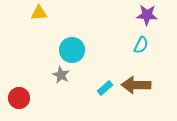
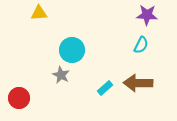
brown arrow: moved 2 px right, 2 px up
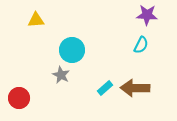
yellow triangle: moved 3 px left, 7 px down
brown arrow: moved 3 px left, 5 px down
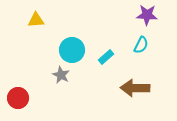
cyan rectangle: moved 1 px right, 31 px up
red circle: moved 1 px left
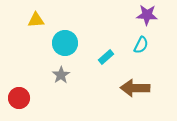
cyan circle: moved 7 px left, 7 px up
gray star: rotated 12 degrees clockwise
red circle: moved 1 px right
